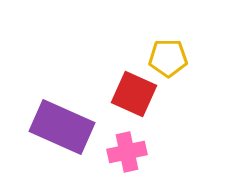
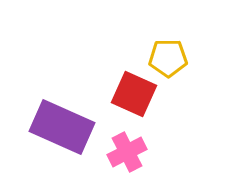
pink cross: rotated 15 degrees counterclockwise
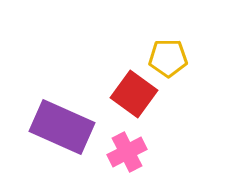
red square: rotated 12 degrees clockwise
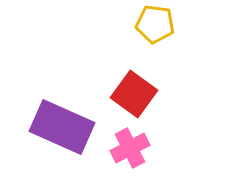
yellow pentagon: moved 13 px left, 34 px up; rotated 9 degrees clockwise
pink cross: moved 3 px right, 4 px up
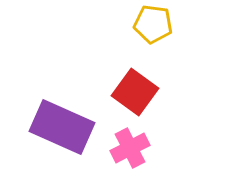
yellow pentagon: moved 2 px left
red square: moved 1 px right, 2 px up
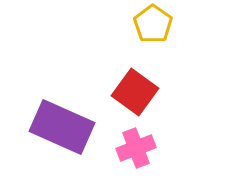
yellow pentagon: rotated 27 degrees clockwise
pink cross: moved 6 px right; rotated 6 degrees clockwise
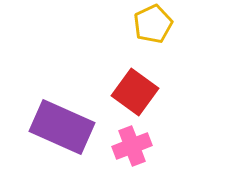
yellow pentagon: rotated 12 degrees clockwise
pink cross: moved 4 px left, 2 px up
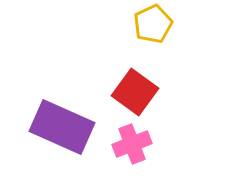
pink cross: moved 2 px up
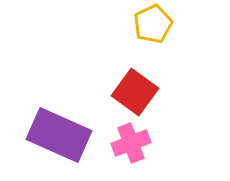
purple rectangle: moved 3 px left, 8 px down
pink cross: moved 1 px left, 1 px up
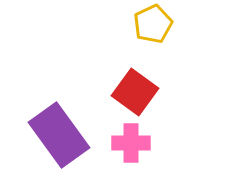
purple rectangle: rotated 30 degrees clockwise
pink cross: rotated 21 degrees clockwise
